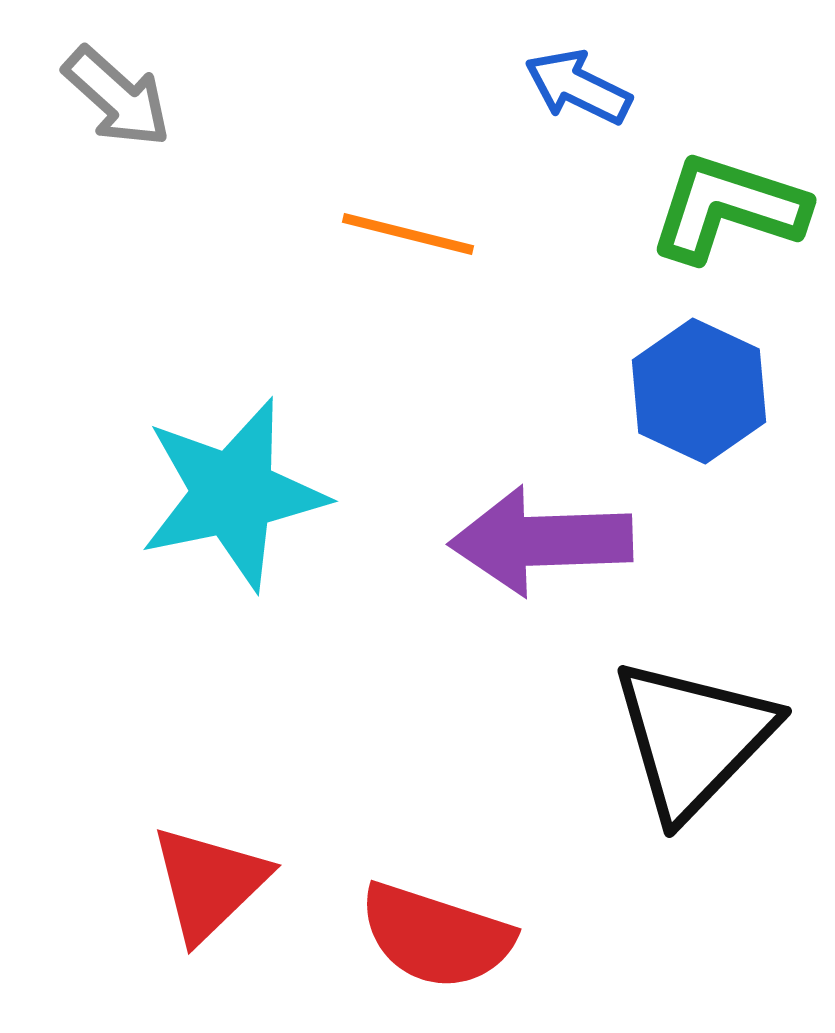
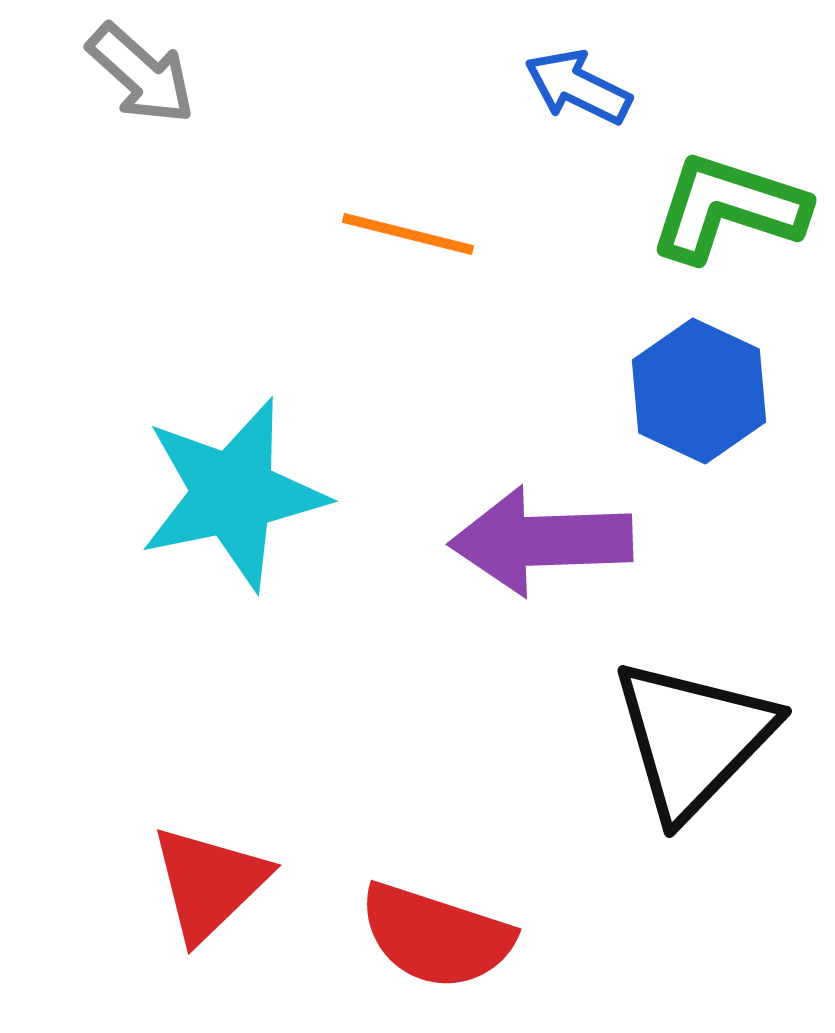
gray arrow: moved 24 px right, 23 px up
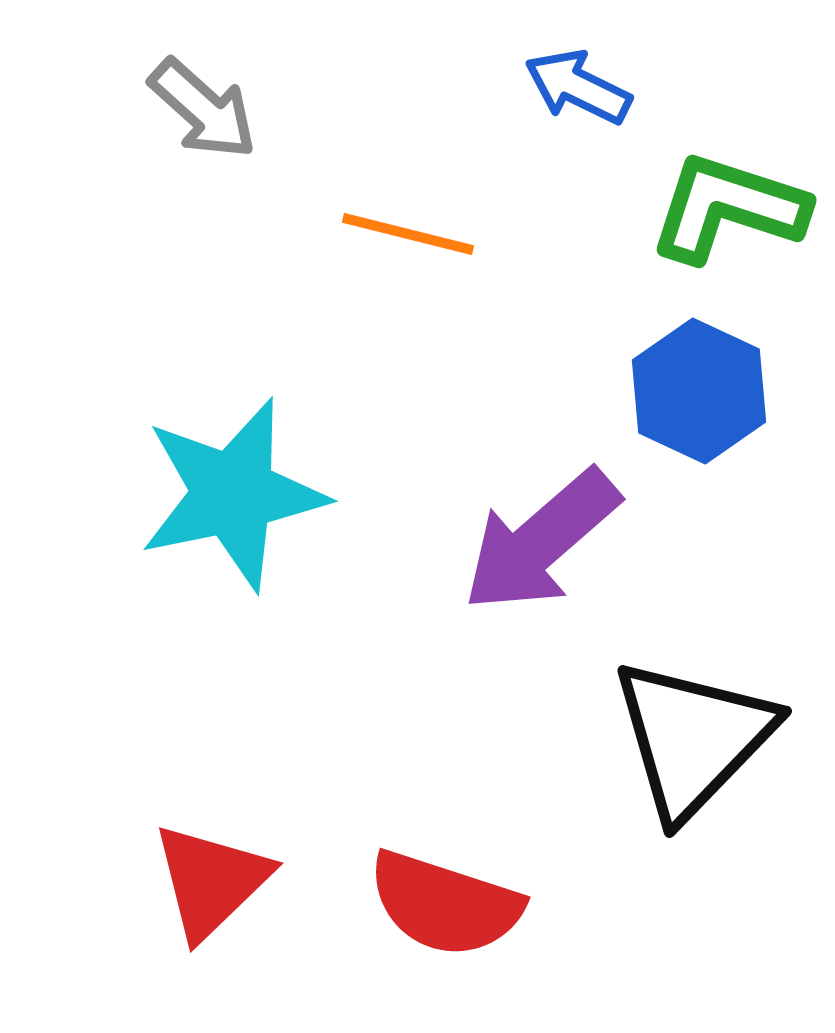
gray arrow: moved 62 px right, 35 px down
purple arrow: rotated 39 degrees counterclockwise
red triangle: moved 2 px right, 2 px up
red semicircle: moved 9 px right, 32 px up
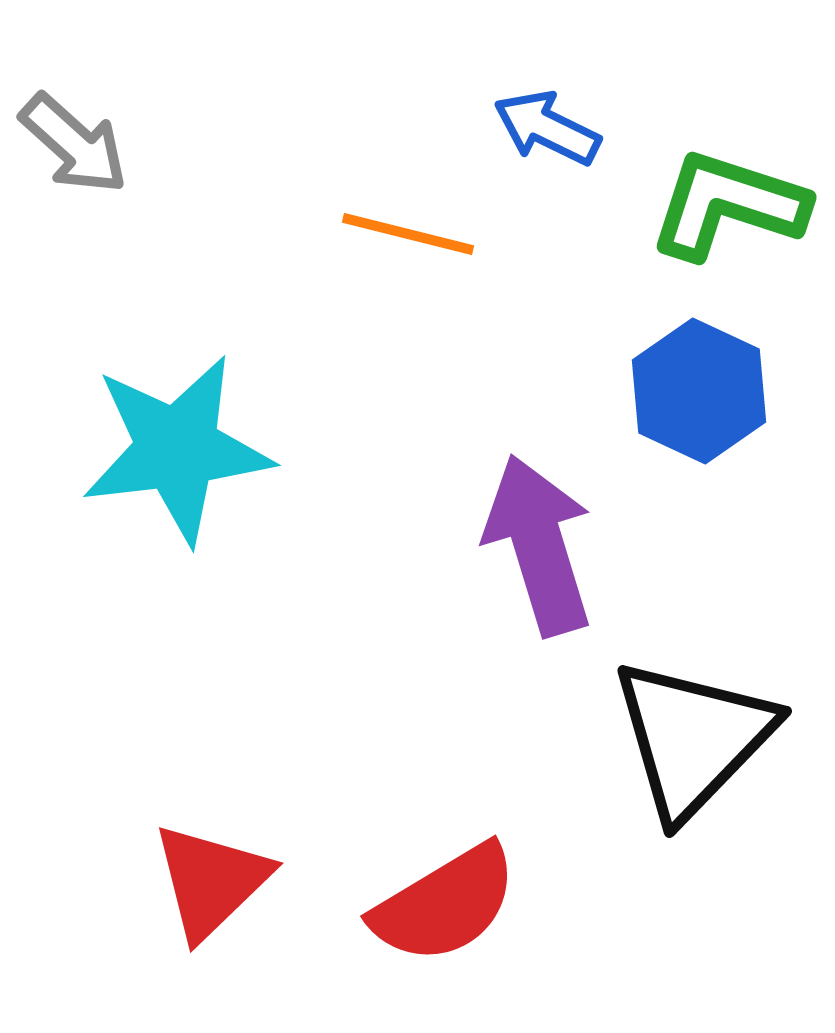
blue arrow: moved 31 px left, 41 px down
gray arrow: moved 129 px left, 35 px down
green L-shape: moved 3 px up
cyan star: moved 56 px left, 45 px up; rotated 5 degrees clockwise
purple arrow: moved 2 px left, 4 px down; rotated 114 degrees clockwise
red semicircle: rotated 49 degrees counterclockwise
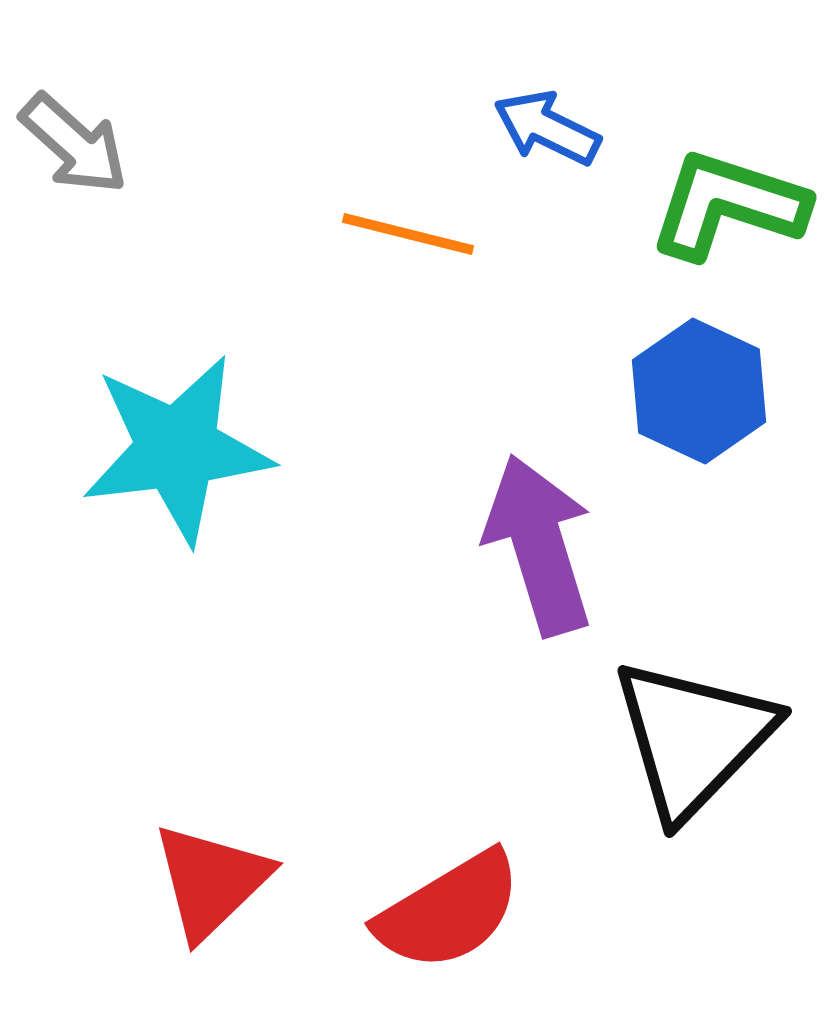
red semicircle: moved 4 px right, 7 px down
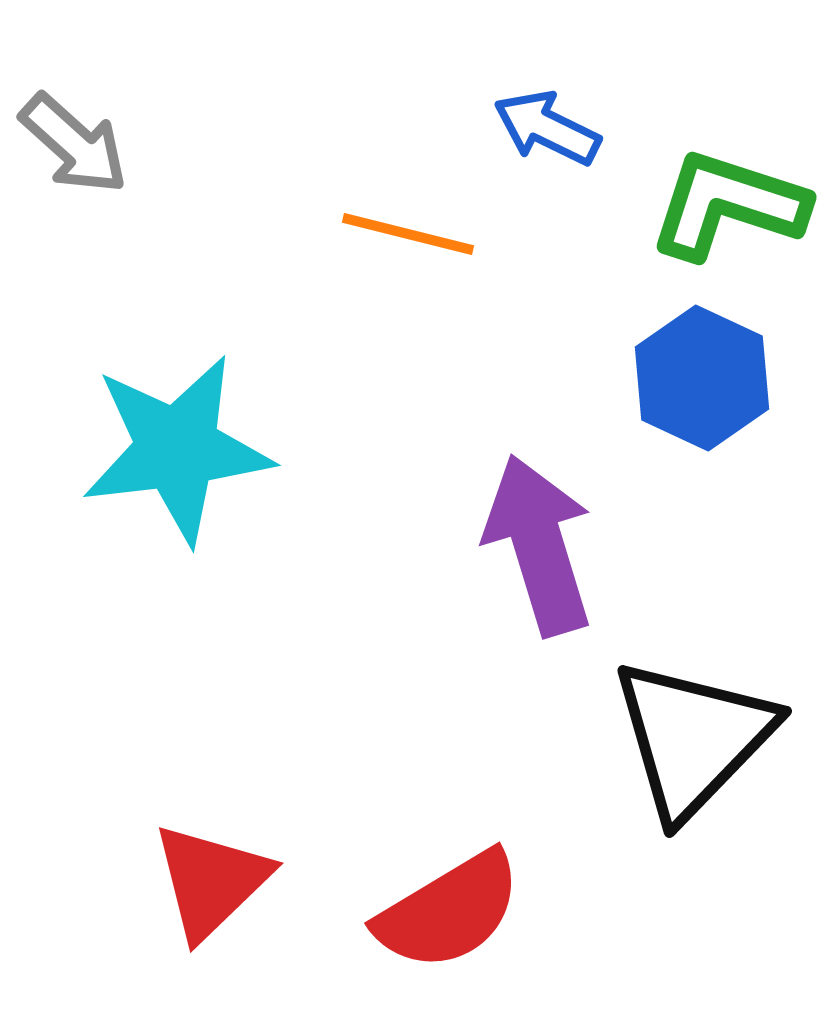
blue hexagon: moved 3 px right, 13 px up
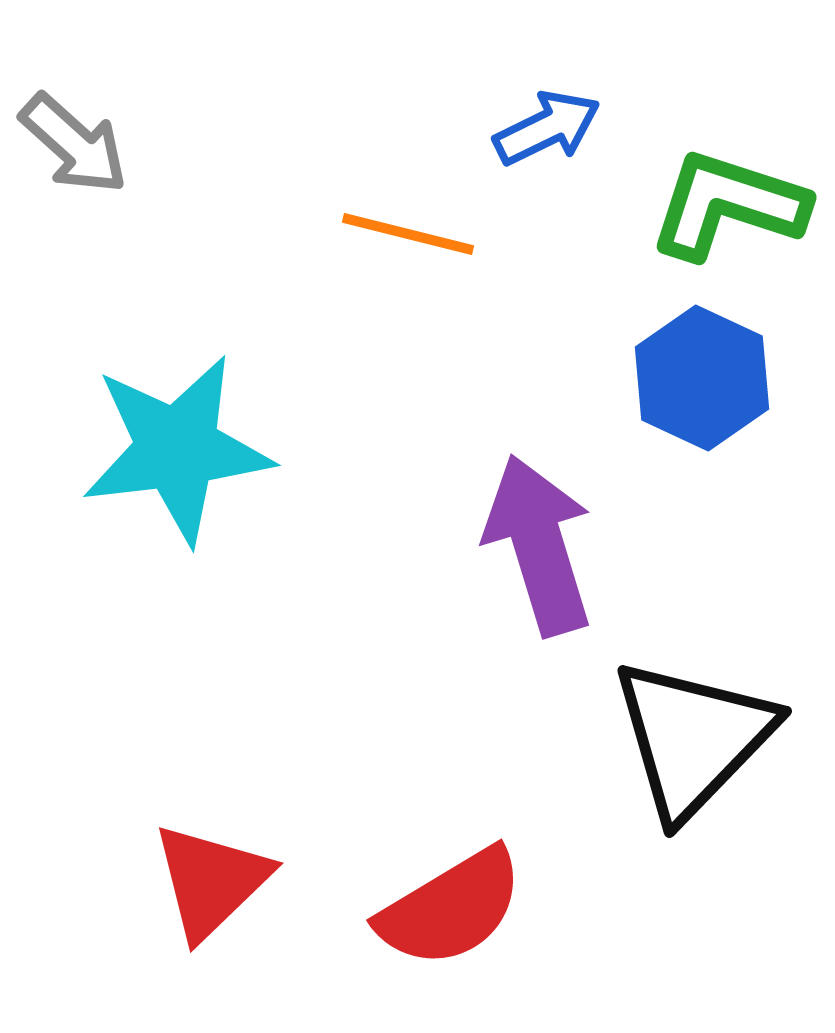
blue arrow: rotated 128 degrees clockwise
red semicircle: moved 2 px right, 3 px up
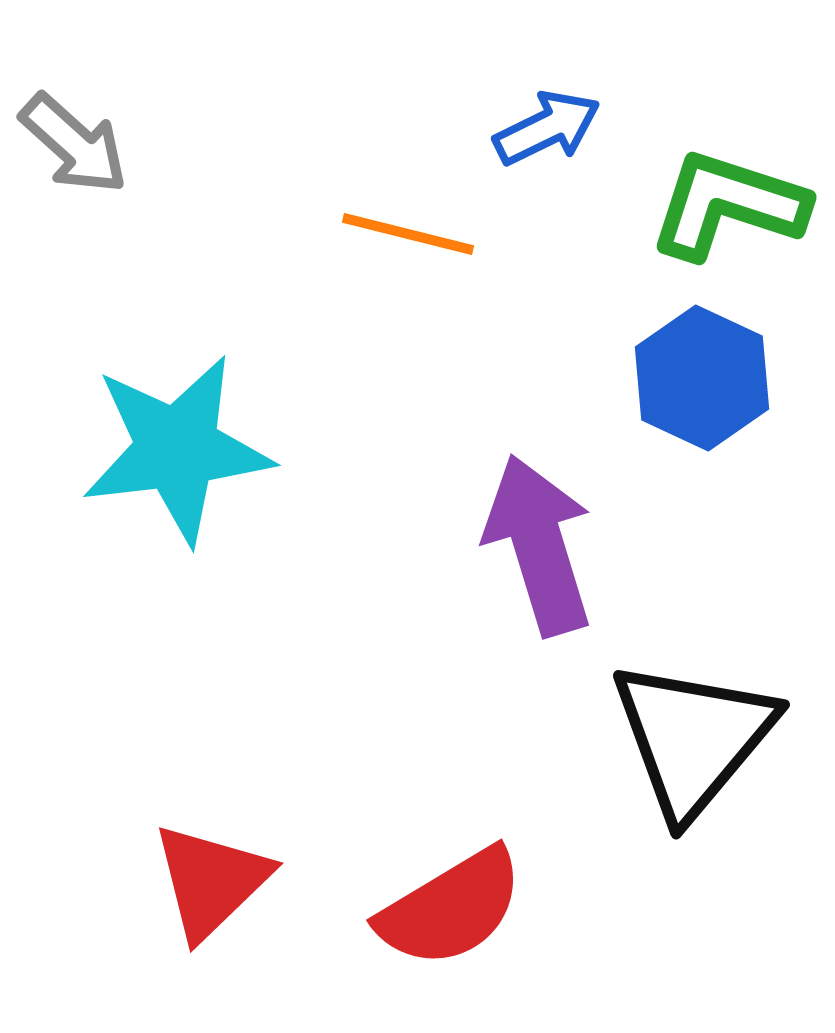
black triangle: rotated 4 degrees counterclockwise
